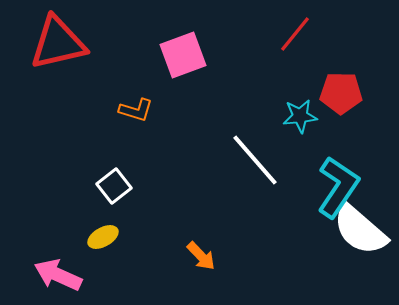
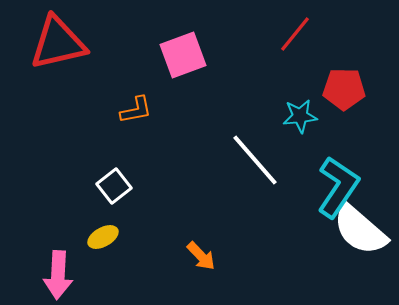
red pentagon: moved 3 px right, 4 px up
orange L-shape: rotated 28 degrees counterclockwise
pink arrow: rotated 111 degrees counterclockwise
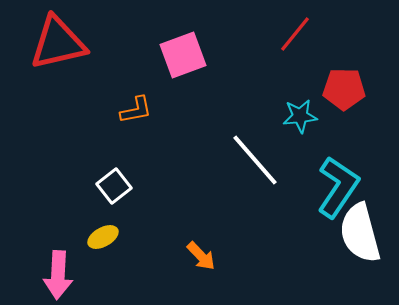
white semicircle: moved 3 px down; rotated 34 degrees clockwise
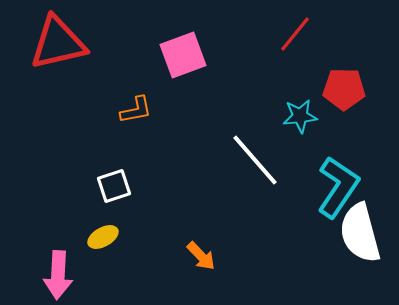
white square: rotated 20 degrees clockwise
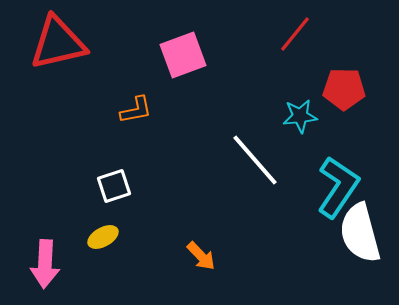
pink arrow: moved 13 px left, 11 px up
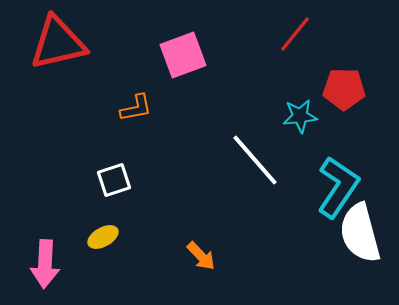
orange L-shape: moved 2 px up
white square: moved 6 px up
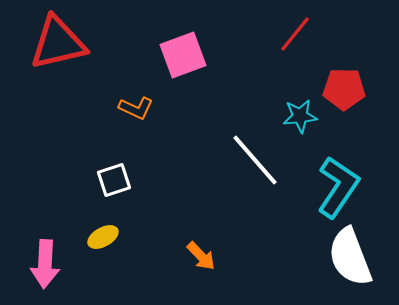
orange L-shape: rotated 36 degrees clockwise
white semicircle: moved 10 px left, 24 px down; rotated 6 degrees counterclockwise
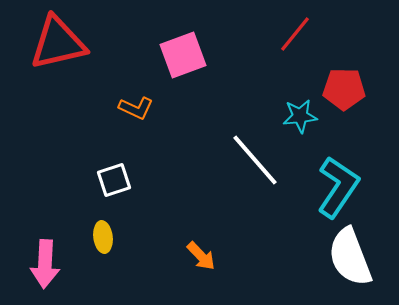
yellow ellipse: rotated 68 degrees counterclockwise
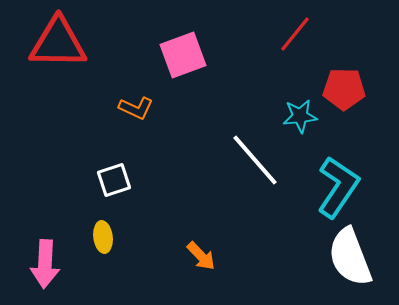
red triangle: rotated 14 degrees clockwise
